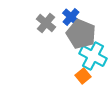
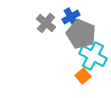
blue cross: rotated 18 degrees clockwise
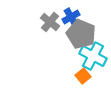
gray cross: moved 4 px right, 1 px up
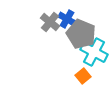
blue cross: moved 4 px left, 2 px down; rotated 30 degrees counterclockwise
cyan cross: moved 1 px right, 4 px up
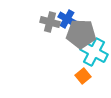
gray cross: rotated 24 degrees counterclockwise
gray pentagon: rotated 20 degrees counterclockwise
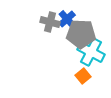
blue cross: rotated 18 degrees clockwise
cyan cross: moved 3 px left
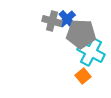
gray cross: moved 2 px right, 1 px up
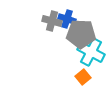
blue cross: rotated 30 degrees counterclockwise
orange square: moved 1 px down
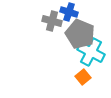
blue cross: moved 2 px right, 7 px up
gray pentagon: moved 1 px left; rotated 20 degrees clockwise
